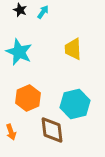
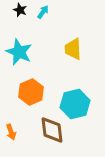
orange hexagon: moved 3 px right, 6 px up
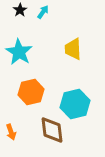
black star: rotated 16 degrees clockwise
cyan star: rotated 8 degrees clockwise
orange hexagon: rotated 10 degrees clockwise
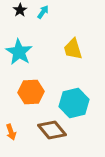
yellow trapezoid: rotated 15 degrees counterclockwise
orange hexagon: rotated 10 degrees clockwise
cyan hexagon: moved 1 px left, 1 px up
brown diamond: rotated 32 degrees counterclockwise
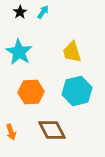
black star: moved 2 px down
yellow trapezoid: moved 1 px left, 3 px down
cyan hexagon: moved 3 px right, 12 px up
brown diamond: rotated 12 degrees clockwise
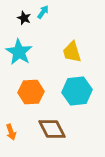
black star: moved 4 px right, 6 px down; rotated 16 degrees counterclockwise
cyan hexagon: rotated 8 degrees clockwise
brown diamond: moved 1 px up
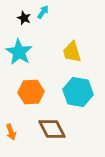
cyan hexagon: moved 1 px right, 1 px down; rotated 16 degrees clockwise
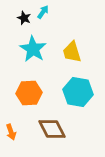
cyan star: moved 14 px right, 3 px up
orange hexagon: moved 2 px left, 1 px down
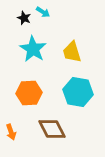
cyan arrow: rotated 88 degrees clockwise
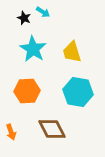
orange hexagon: moved 2 px left, 2 px up
